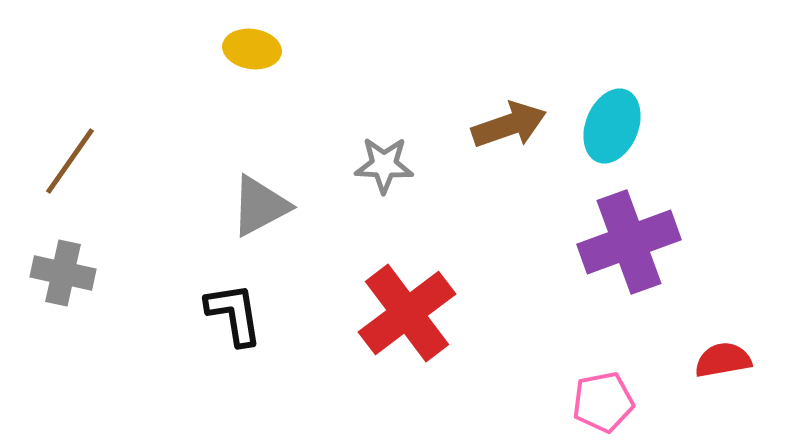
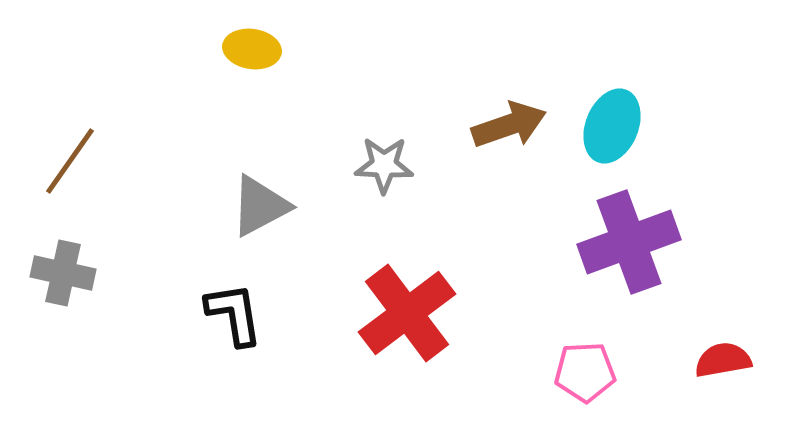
pink pentagon: moved 18 px left, 30 px up; rotated 8 degrees clockwise
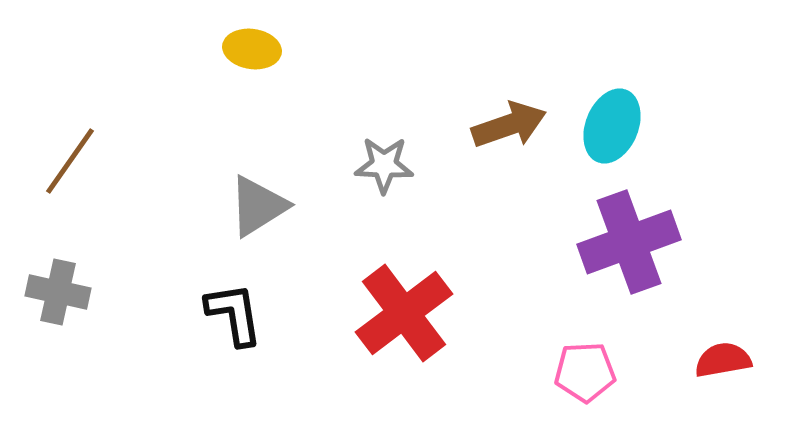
gray triangle: moved 2 px left; rotated 4 degrees counterclockwise
gray cross: moved 5 px left, 19 px down
red cross: moved 3 px left
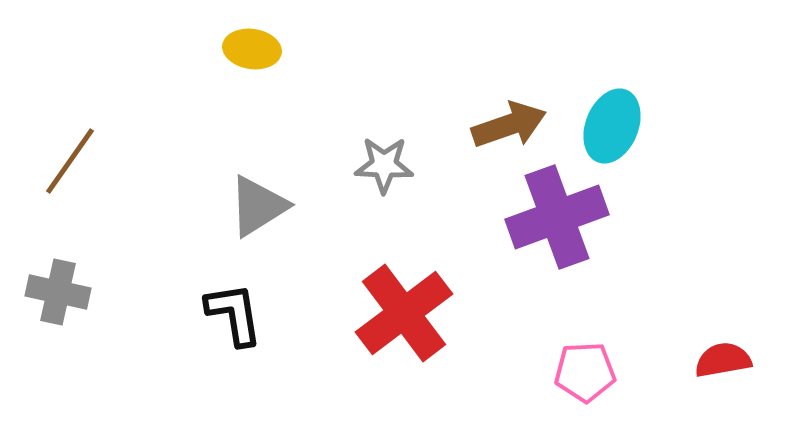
purple cross: moved 72 px left, 25 px up
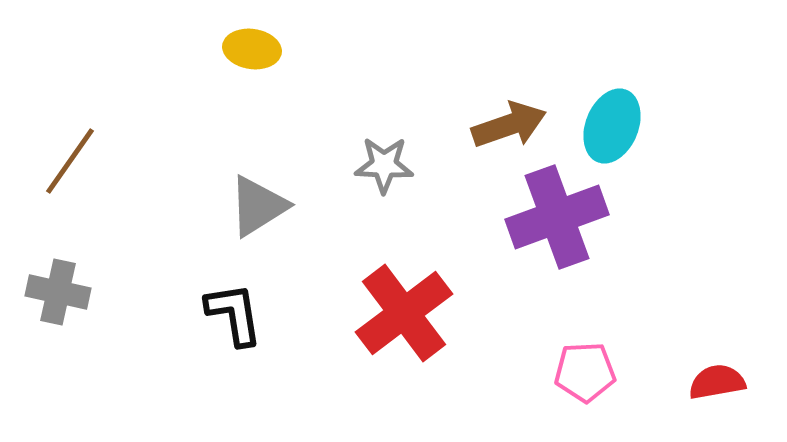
red semicircle: moved 6 px left, 22 px down
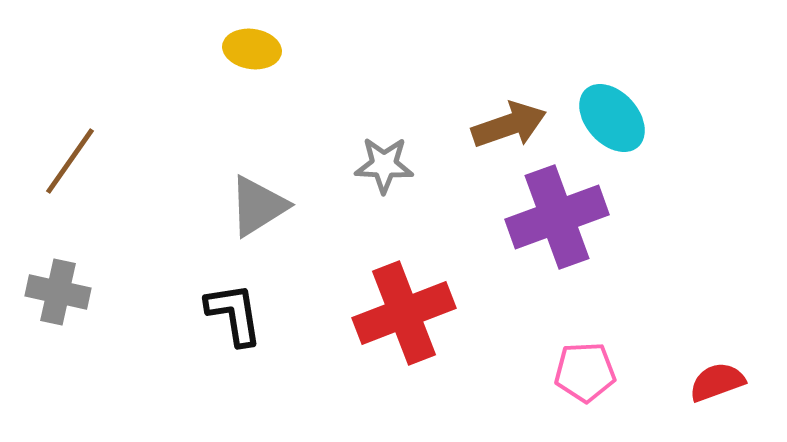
cyan ellipse: moved 8 px up; rotated 64 degrees counterclockwise
red cross: rotated 16 degrees clockwise
red semicircle: rotated 10 degrees counterclockwise
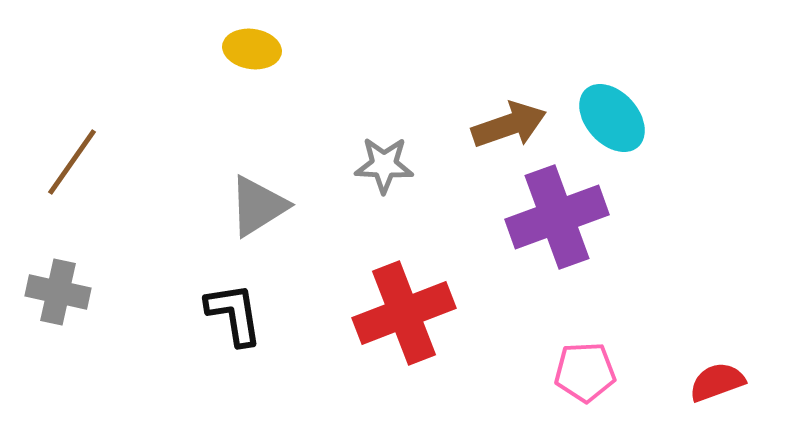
brown line: moved 2 px right, 1 px down
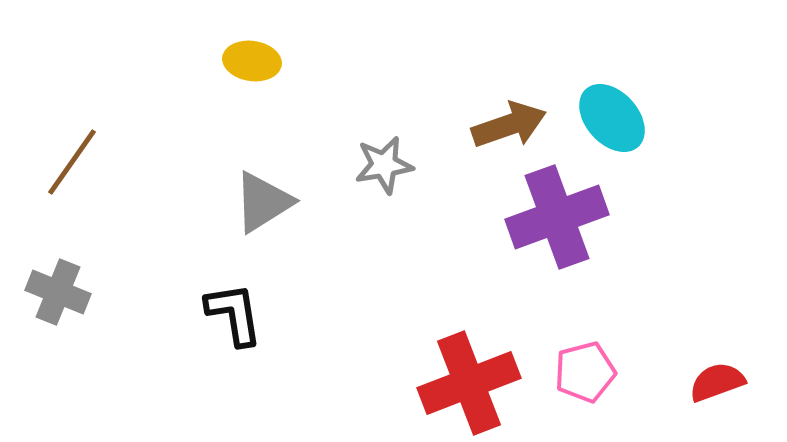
yellow ellipse: moved 12 px down
gray star: rotated 12 degrees counterclockwise
gray triangle: moved 5 px right, 4 px up
gray cross: rotated 10 degrees clockwise
red cross: moved 65 px right, 70 px down
pink pentagon: rotated 12 degrees counterclockwise
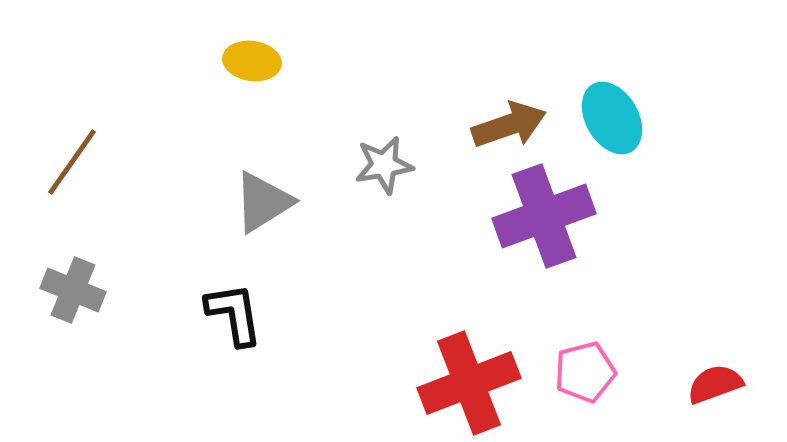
cyan ellipse: rotated 12 degrees clockwise
purple cross: moved 13 px left, 1 px up
gray cross: moved 15 px right, 2 px up
red semicircle: moved 2 px left, 2 px down
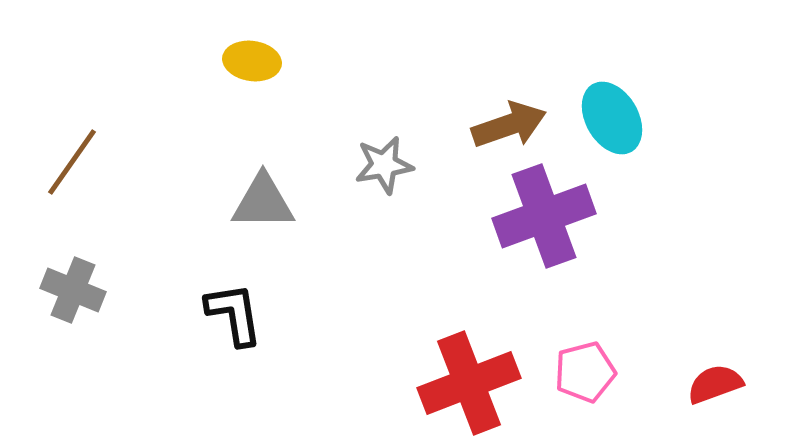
gray triangle: rotated 32 degrees clockwise
